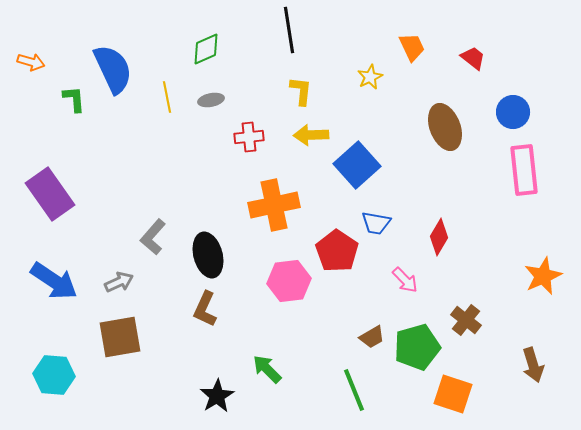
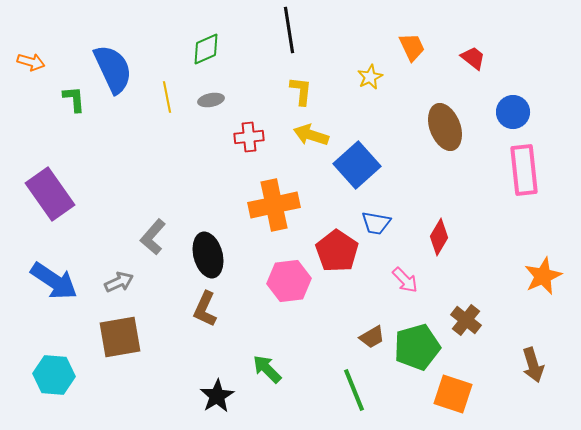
yellow arrow: rotated 20 degrees clockwise
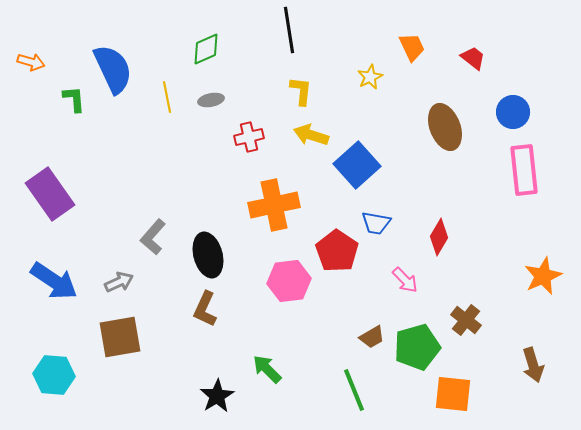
red cross: rotated 8 degrees counterclockwise
orange square: rotated 12 degrees counterclockwise
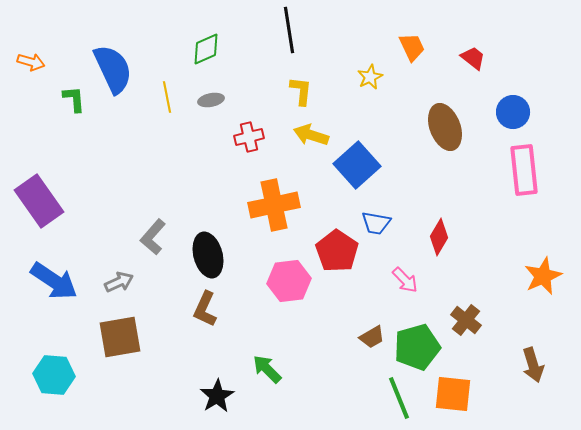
purple rectangle: moved 11 px left, 7 px down
green line: moved 45 px right, 8 px down
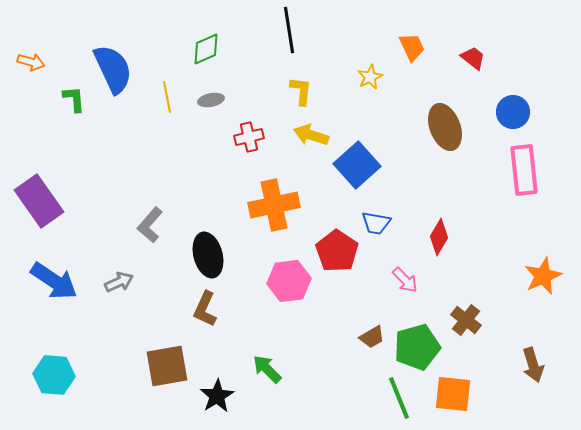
gray L-shape: moved 3 px left, 12 px up
brown square: moved 47 px right, 29 px down
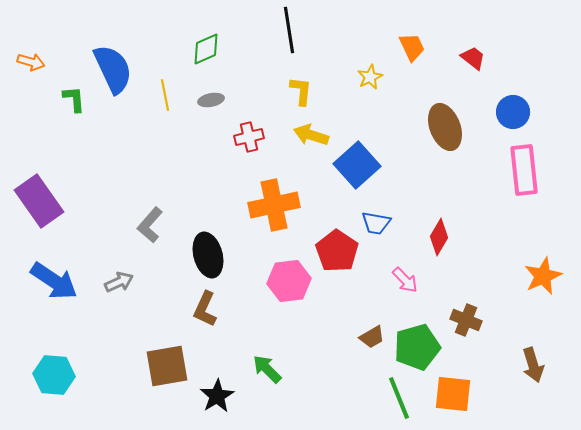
yellow line: moved 2 px left, 2 px up
brown cross: rotated 16 degrees counterclockwise
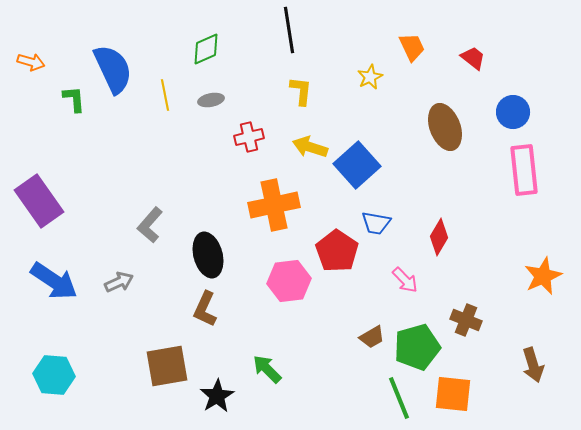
yellow arrow: moved 1 px left, 12 px down
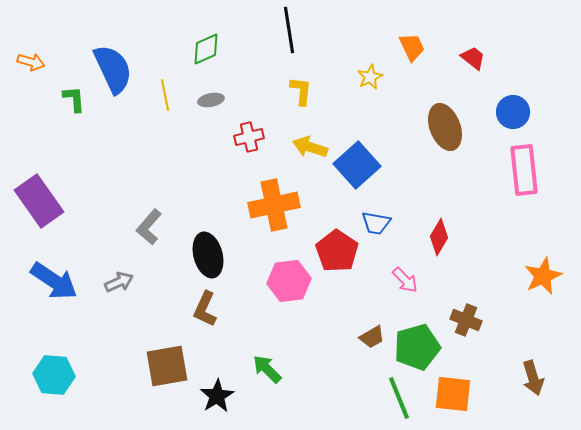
gray L-shape: moved 1 px left, 2 px down
brown arrow: moved 13 px down
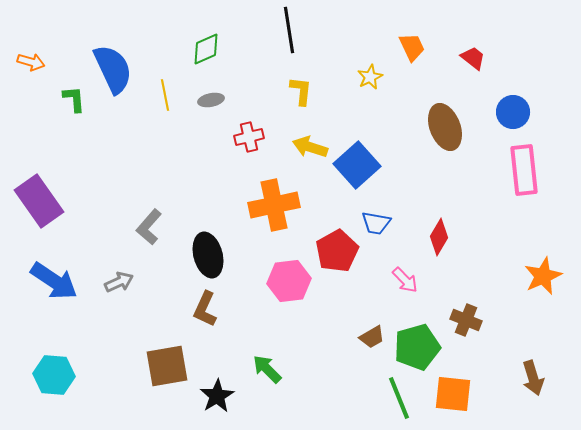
red pentagon: rotated 9 degrees clockwise
